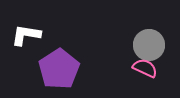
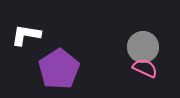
gray circle: moved 6 px left, 2 px down
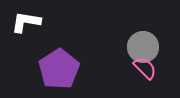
white L-shape: moved 13 px up
pink semicircle: rotated 20 degrees clockwise
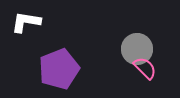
gray circle: moved 6 px left, 2 px down
purple pentagon: rotated 12 degrees clockwise
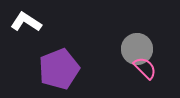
white L-shape: rotated 24 degrees clockwise
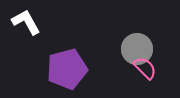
white L-shape: rotated 28 degrees clockwise
purple pentagon: moved 8 px right; rotated 6 degrees clockwise
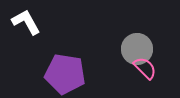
purple pentagon: moved 2 px left, 5 px down; rotated 24 degrees clockwise
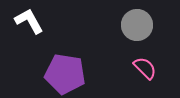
white L-shape: moved 3 px right, 1 px up
gray circle: moved 24 px up
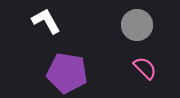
white L-shape: moved 17 px right
purple pentagon: moved 2 px right, 1 px up
